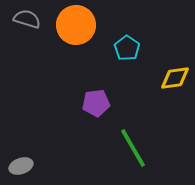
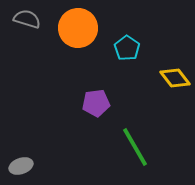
orange circle: moved 2 px right, 3 px down
yellow diamond: rotated 60 degrees clockwise
green line: moved 2 px right, 1 px up
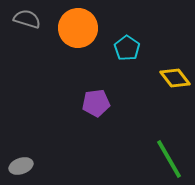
green line: moved 34 px right, 12 px down
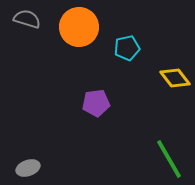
orange circle: moved 1 px right, 1 px up
cyan pentagon: rotated 25 degrees clockwise
gray ellipse: moved 7 px right, 2 px down
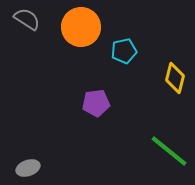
gray semicircle: rotated 16 degrees clockwise
orange circle: moved 2 px right
cyan pentagon: moved 3 px left, 3 px down
yellow diamond: rotated 52 degrees clockwise
green line: moved 8 px up; rotated 21 degrees counterclockwise
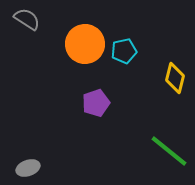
orange circle: moved 4 px right, 17 px down
purple pentagon: rotated 12 degrees counterclockwise
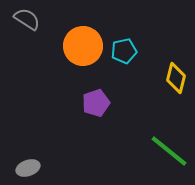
orange circle: moved 2 px left, 2 px down
yellow diamond: moved 1 px right
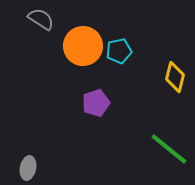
gray semicircle: moved 14 px right
cyan pentagon: moved 5 px left
yellow diamond: moved 1 px left, 1 px up
green line: moved 2 px up
gray ellipse: rotated 60 degrees counterclockwise
